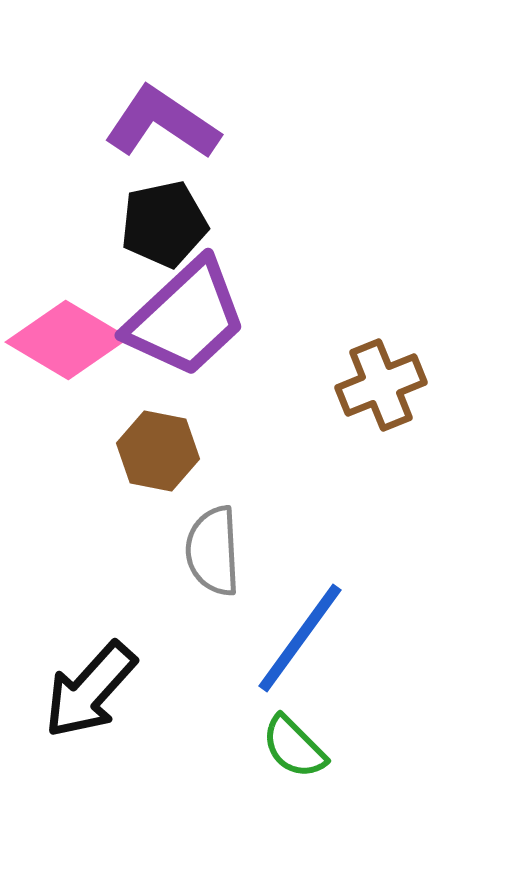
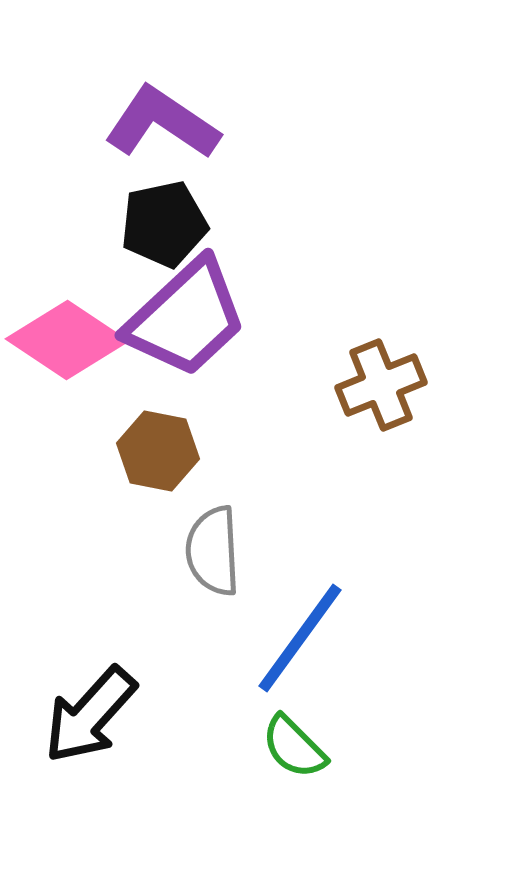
pink diamond: rotated 3 degrees clockwise
black arrow: moved 25 px down
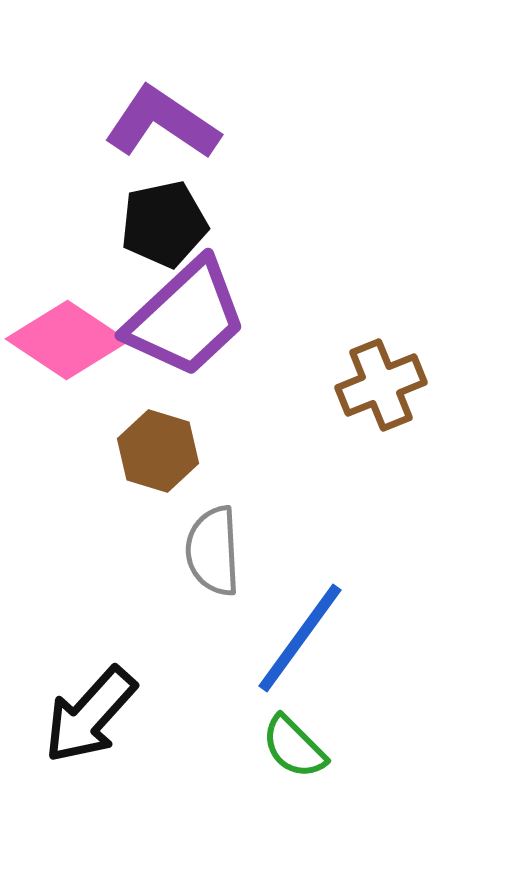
brown hexagon: rotated 6 degrees clockwise
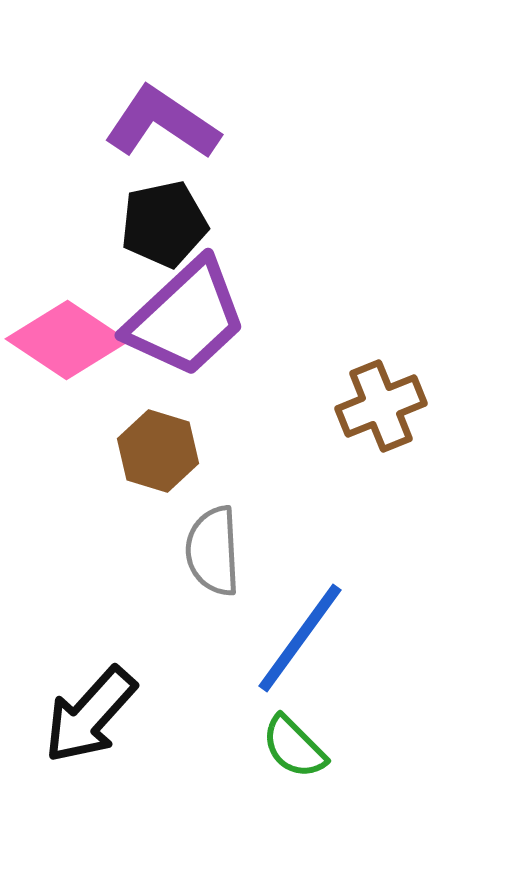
brown cross: moved 21 px down
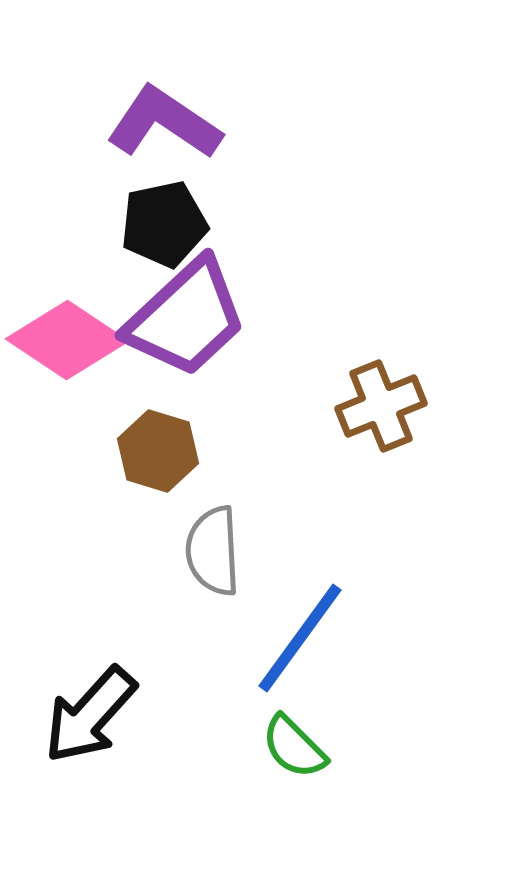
purple L-shape: moved 2 px right
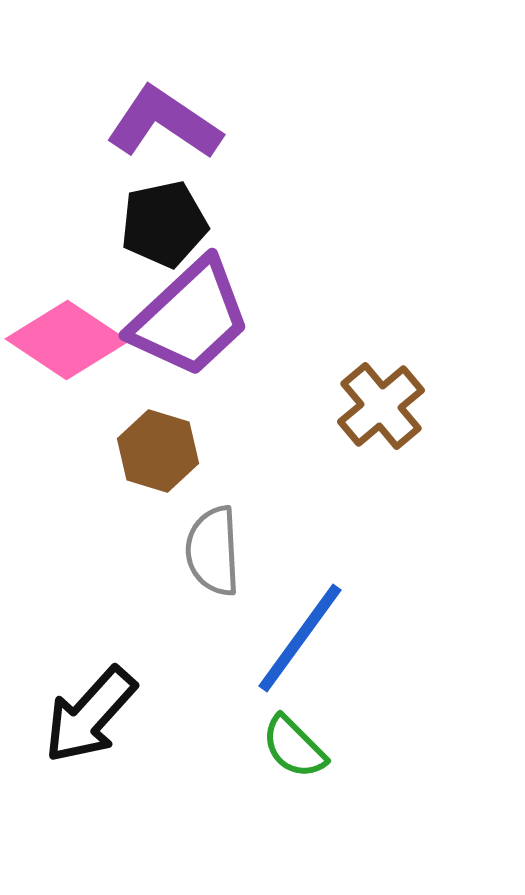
purple trapezoid: moved 4 px right
brown cross: rotated 18 degrees counterclockwise
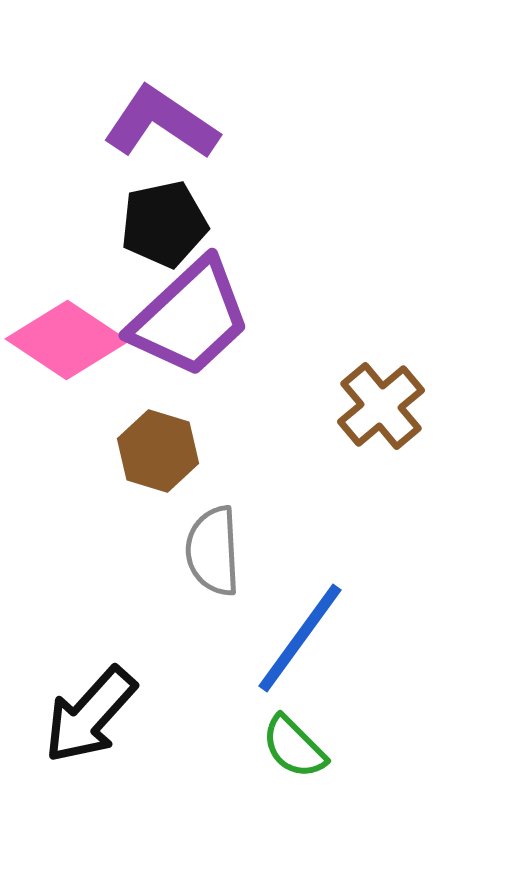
purple L-shape: moved 3 px left
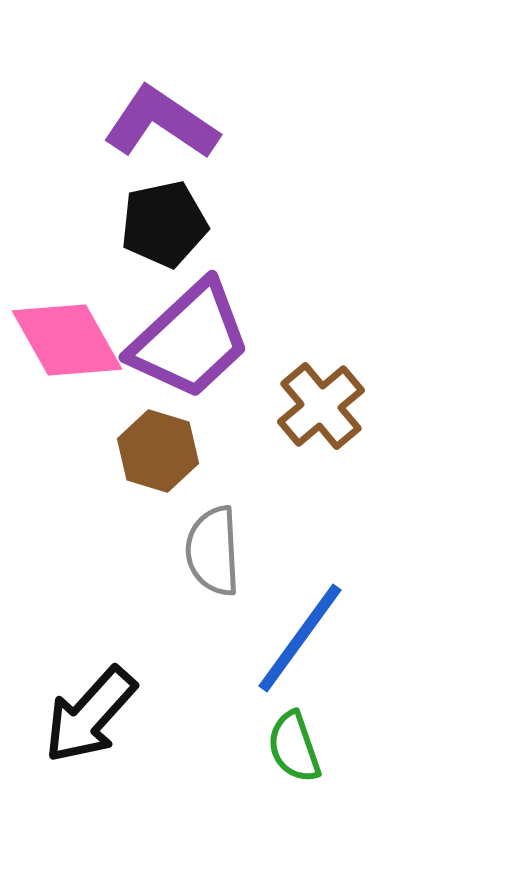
purple trapezoid: moved 22 px down
pink diamond: rotated 27 degrees clockwise
brown cross: moved 60 px left
green semicircle: rotated 26 degrees clockwise
